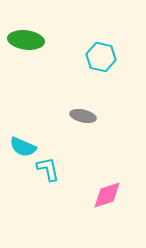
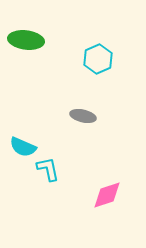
cyan hexagon: moved 3 px left, 2 px down; rotated 24 degrees clockwise
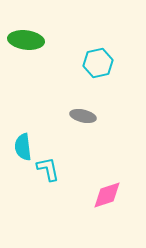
cyan hexagon: moved 4 px down; rotated 12 degrees clockwise
cyan semicircle: rotated 60 degrees clockwise
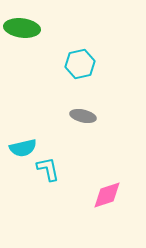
green ellipse: moved 4 px left, 12 px up
cyan hexagon: moved 18 px left, 1 px down
cyan semicircle: moved 1 px down; rotated 96 degrees counterclockwise
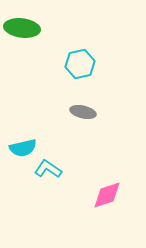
gray ellipse: moved 4 px up
cyan L-shape: rotated 44 degrees counterclockwise
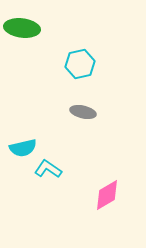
pink diamond: rotated 12 degrees counterclockwise
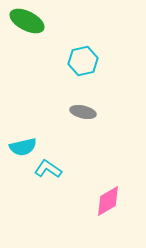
green ellipse: moved 5 px right, 7 px up; rotated 20 degrees clockwise
cyan hexagon: moved 3 px right, 3 px up
cyan semicircle: moved 1 px up
pink diamond: moved 1 px right, 6 px down
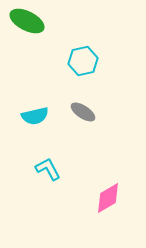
gray ellipse: rotated 20 degrees clockwise
cyan semicircle: moved 12 px right, 31 px up
cyan L-shape: rotated 28 degrees clockwise
pink diamond: moved 3 px up
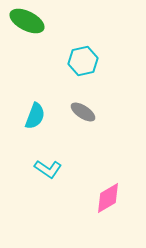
cyan semicircle: rotated 56 degrees counterclockwise
cyan L-shape: rotated 152 degrees clockwise
